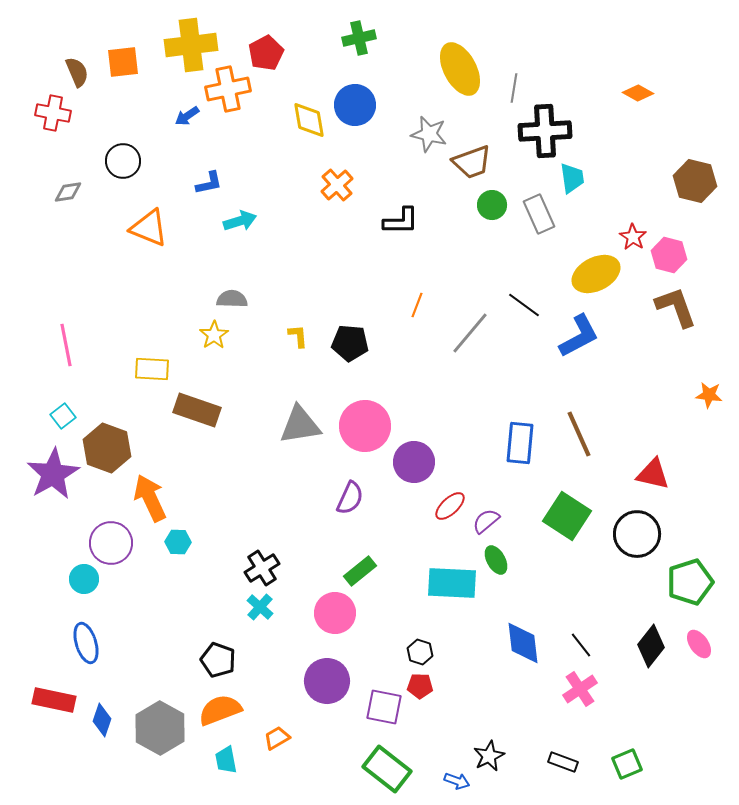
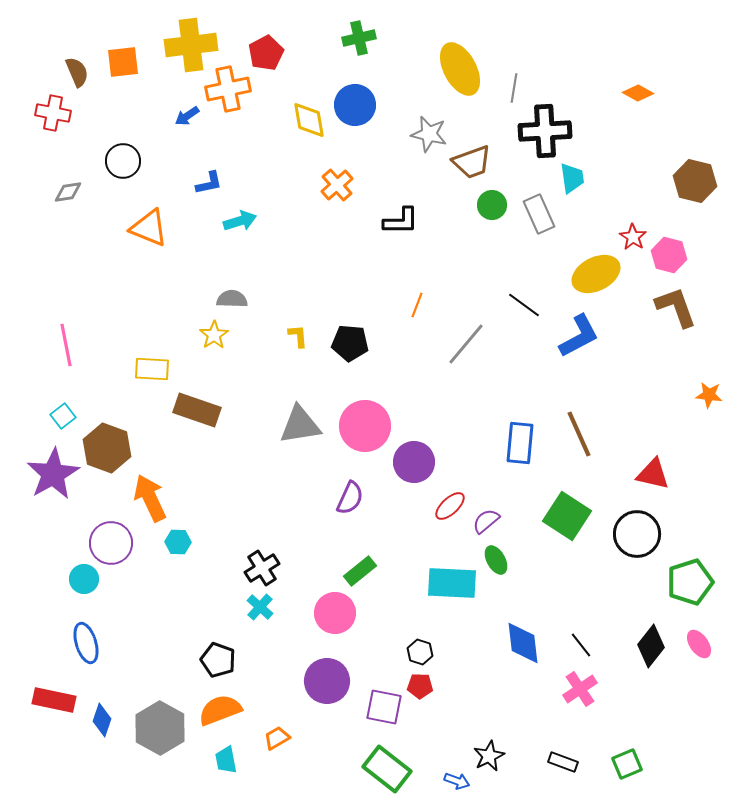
gray line at (470, 333): moved 4 px left, 11 px down
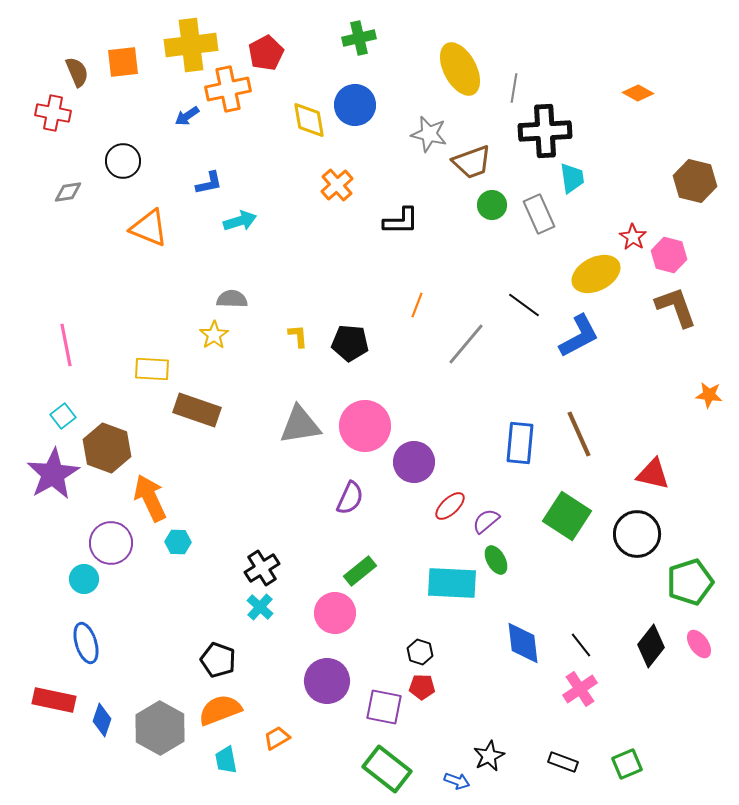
red pentagon at (420, 686): moved 2 px right, 1 px down
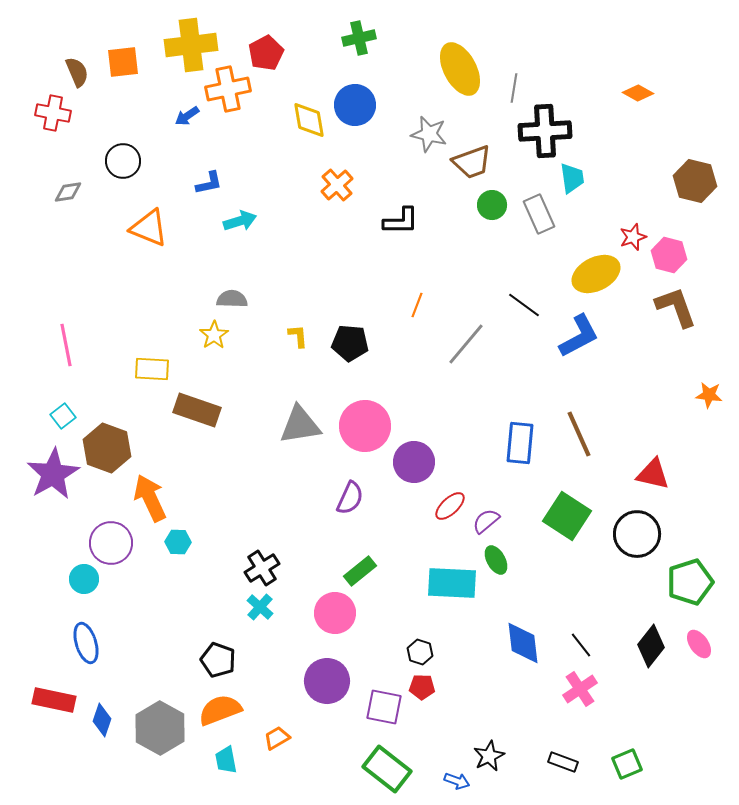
red star at (633, 237): rotated 20 degrees clockwise
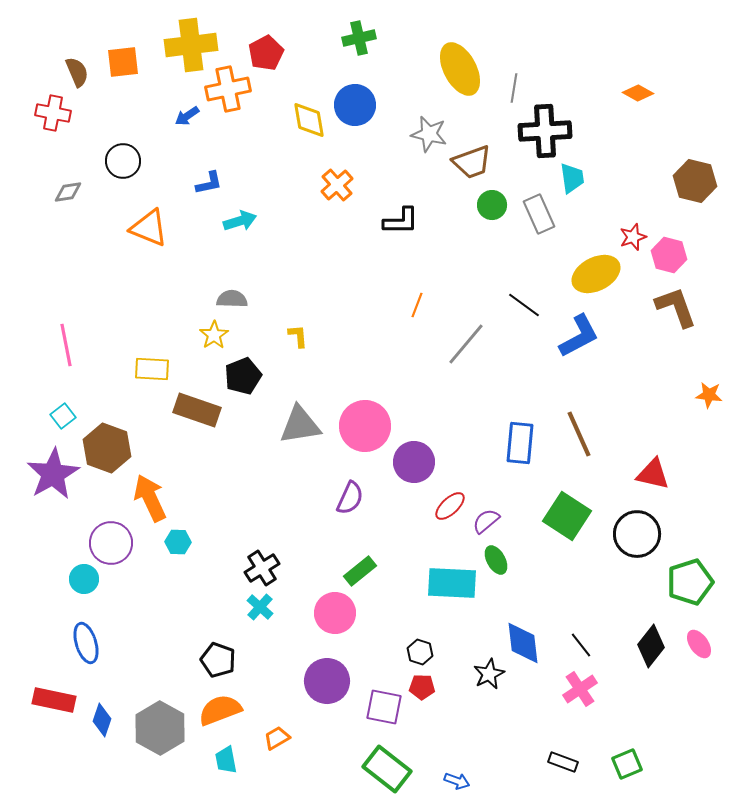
black pentagon at (350, 343): moved 107 px left, 33 px down; rotated 27 degrees counterclockwise
black star at (489, 756): moved 82 px up
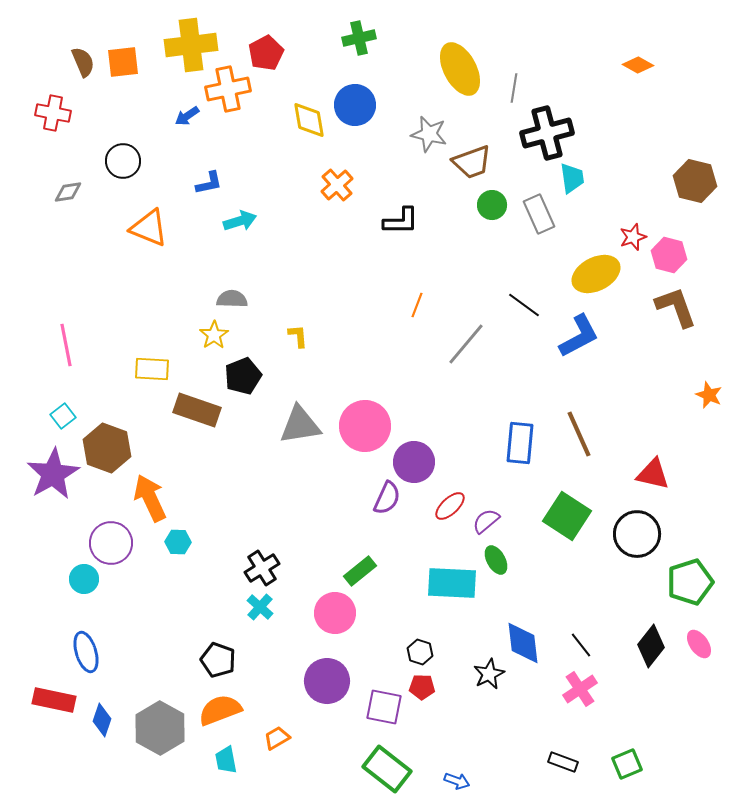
brown semicircle at (77, 72): moved 6 px right, 10 px up
orange diamond at (638, 93): moved 28 px up
black cross at (545, 131): moved 2 px right, 2 px down; rotated 12 degrees counterclockwise
orange star at (709, 395): rotated 16 degrees clockwise
purple semicircle at (350, 498): moved 37 px right
blue ellipse at (86, 643): moved 9 px down
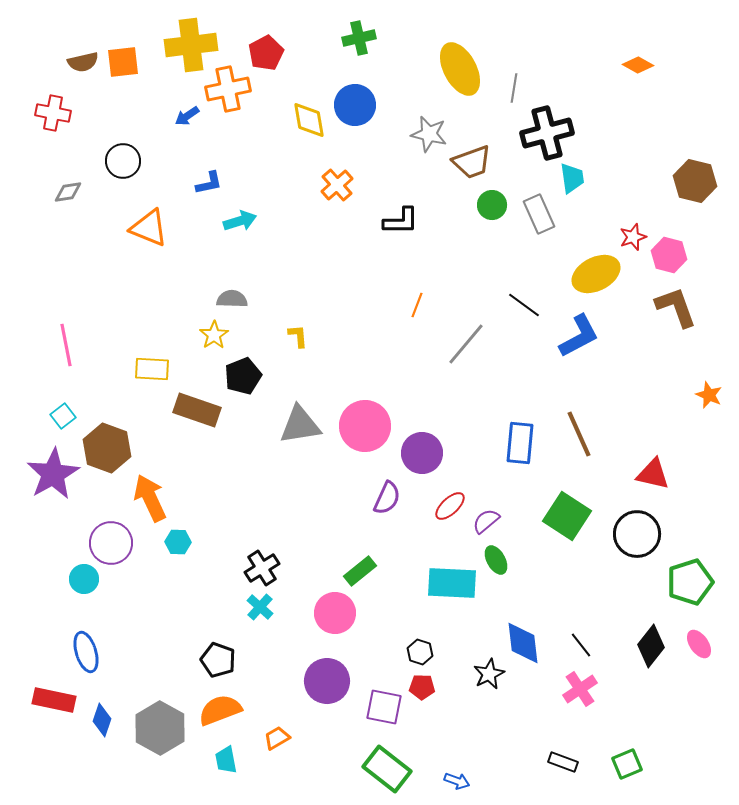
brown semicircle at (83, 62): rotated 100 degrees clockwise
purple circle at (414, 462): moved 8 px right, 9 px up
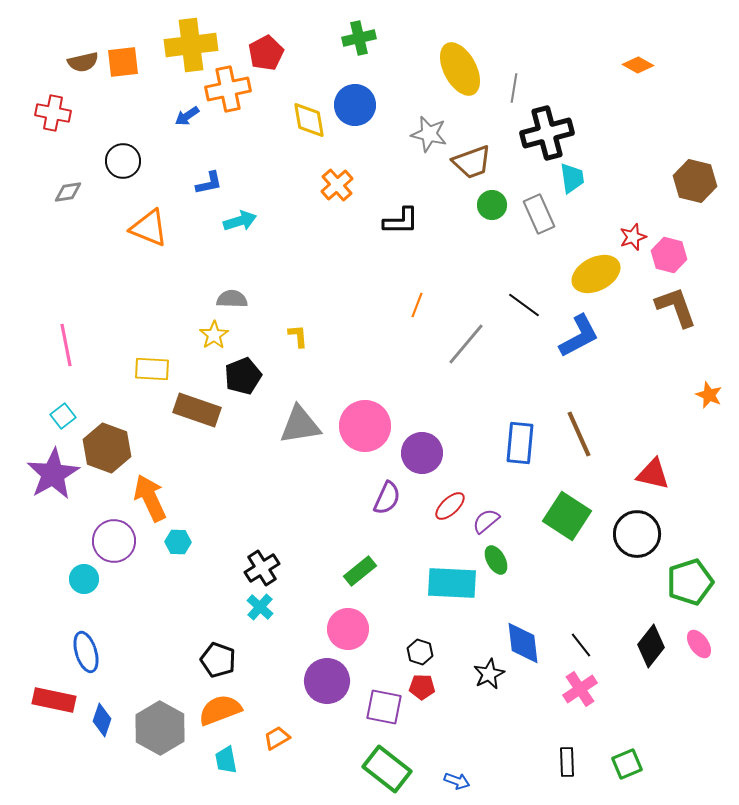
purple circle at (111, 543): moved 3 px right, 2 px up
pink circle at (335, 613): moved 13 px right, 16 px down
black rectangle at (563, 762): moved 4 px right; rotated 68 degrees clockwise
